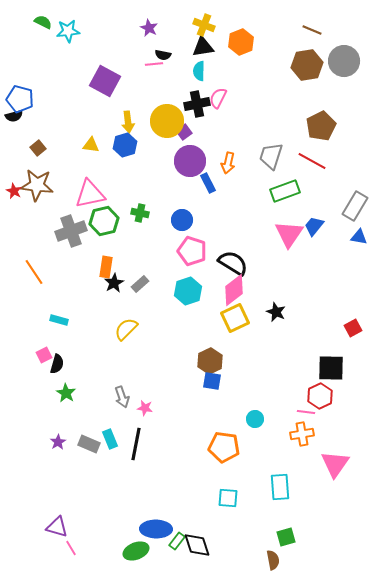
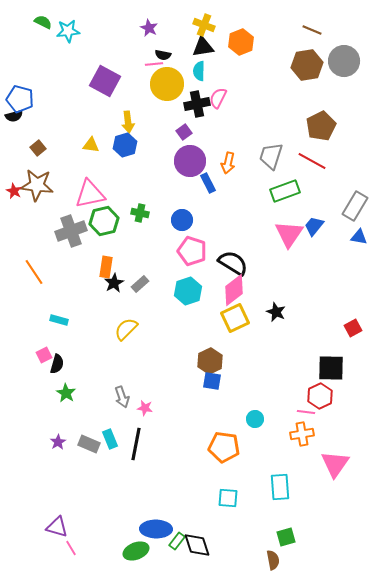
yellow circle at (167, 121): moved 37 px up
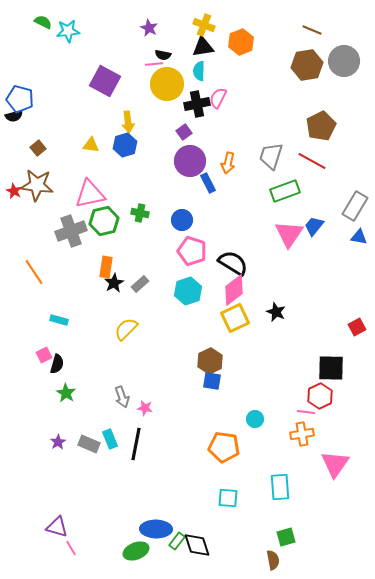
red square at (353, 328): moved 4 px right, 1 px up
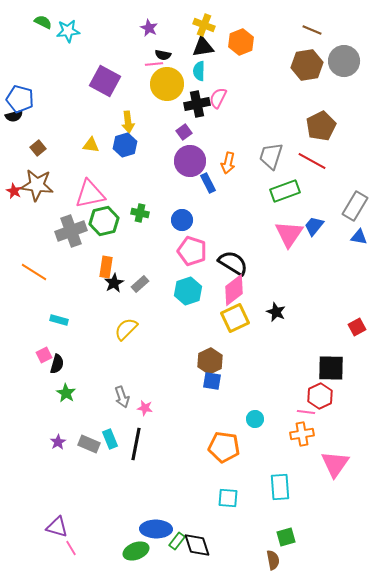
orange line at (34, 272): rotated 24 degrees counterclockwise
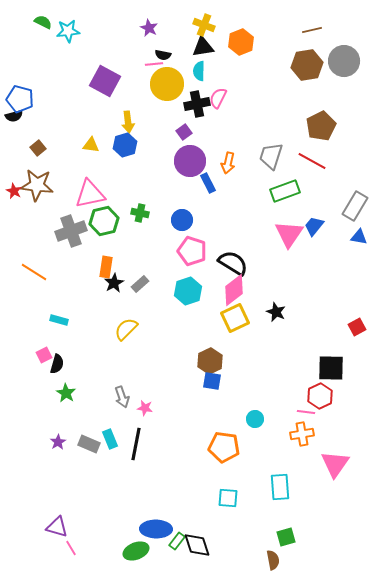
brown line at (312, 30): rotated 36 degrees counterclockwise
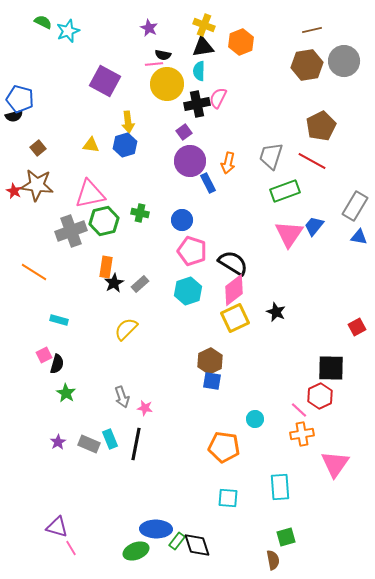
cyan star at (68, 31): rotated 15 degrees counterclockwise
pink line at (306, 412): moved 7 px left, 2 px up; rotated 36 degrees clockwise
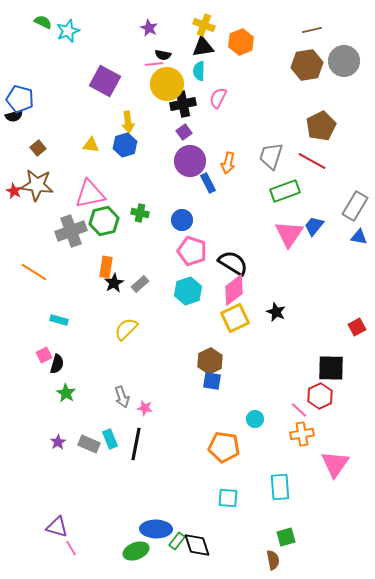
black cross at (197, 104): moved 14 px left
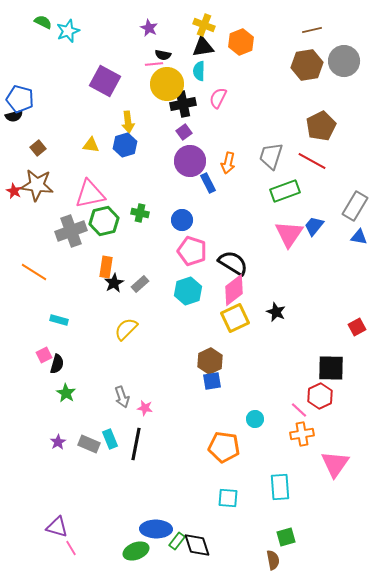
blue square at (212, 381): rotated 18 degrees counterclockwise
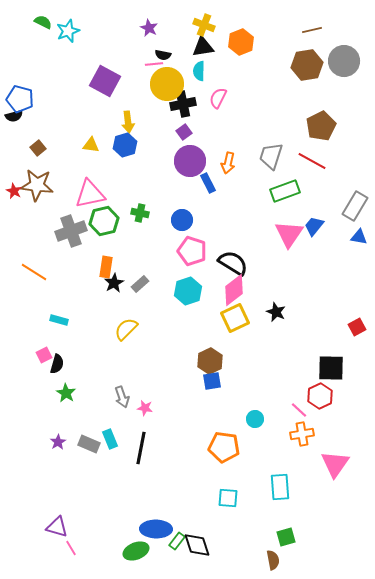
black line at (136, 444): moved 5 px right, 4 px down
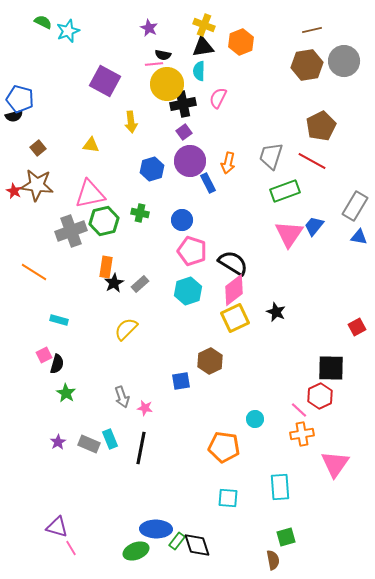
yellow arrow at (128, 122): moved 3 px right
blue hexagon at (125, 145): moved 27 px right, 24 px down
blue square at (212, 381): moved 31 px left
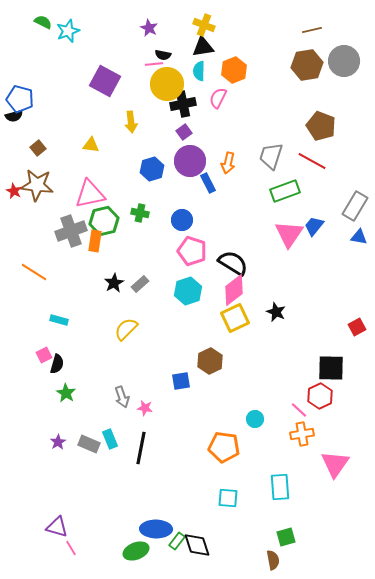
orange hexagon at (241, 42): moved 7 px left, 28 px down
brown pentagon at (321, 126): rotated 24 degrees counterclockwise
orange rectangle at (106, 267): moved 11 px left, 26 px up
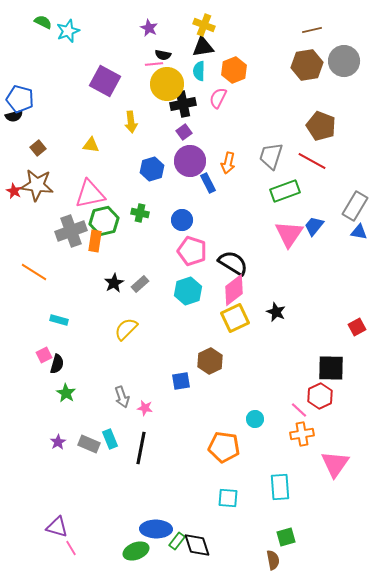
blue triangle at (359, 237): moved 5 px up
